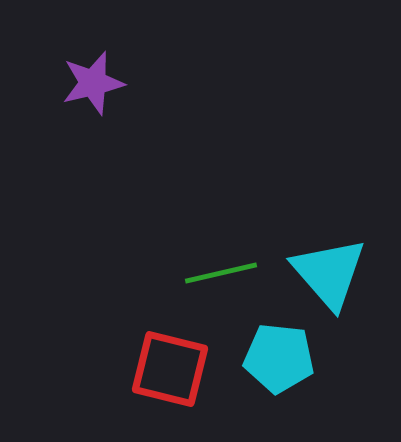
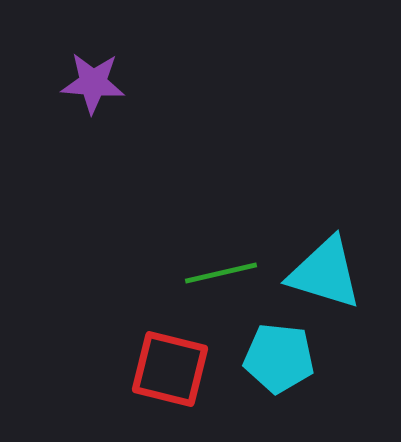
purple star: rotated 18 degrees clockwise
cyan triangle: moved 4 px left; rotated 32 degrees counterclockwise
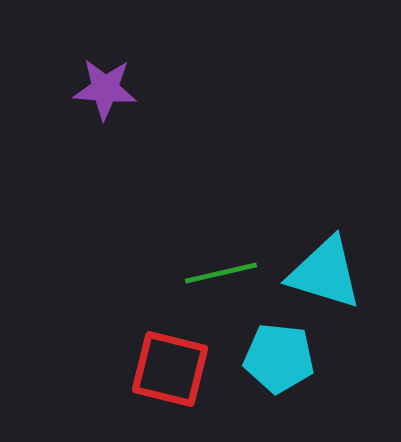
purple star: moved 12 px right, 6 px down
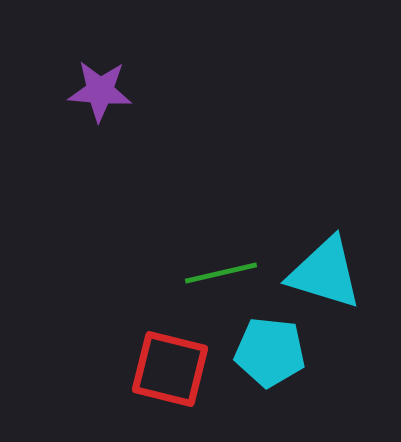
purple star: moved 5 px left, 2 px down
cyan pentagon: moved 9 px left, 6 px up
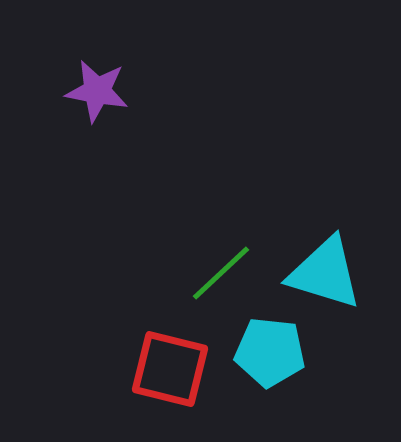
purple star: moved 3 px left; rotated 6 degrees clockwise
green line: rotated 30 degrees counterclockwise
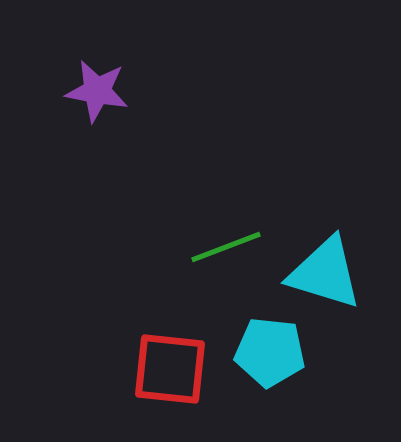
green line: moved 5 px right, 26 px up; rotated 22 degrees clockwise
red square: rotated 8 degrees counterclockwise
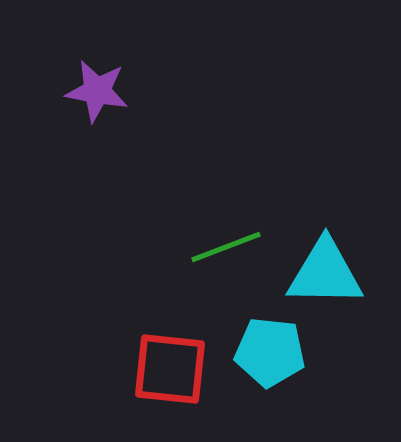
cyan triangle: rotated 16 degrees counterclockwise
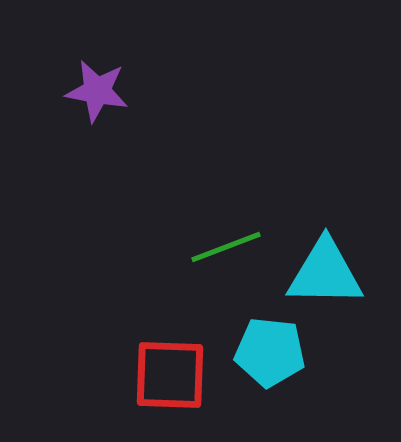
red square: moved 6 px down; rotated 4 degrees counterclockwise
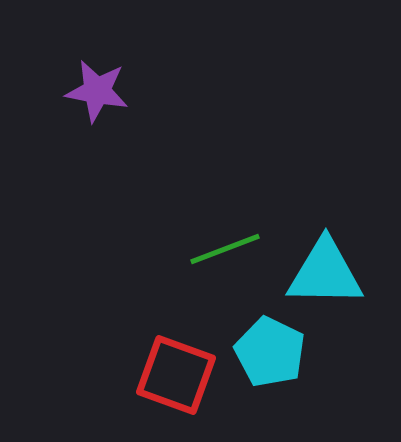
green line: moved 1 px left, 2 px down
cyan pentagon: rotated 20 degrees clockwise
red square: moved 6 px right; rotated 18 degrees clockwise
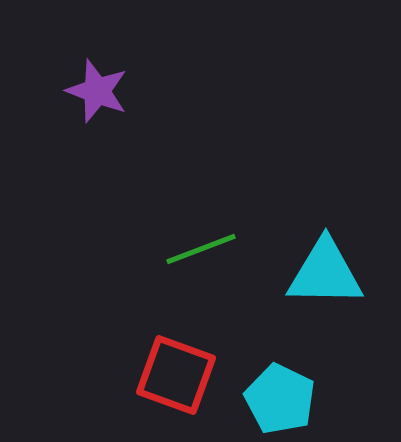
purple star: rotated 10 degrees clockwise
green line: moved 24 px left
cyan pentagon: moved 10 px right, 47 px down
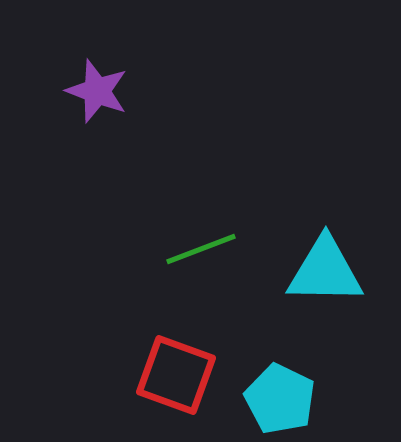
cyan triangle: moved 2 px up
